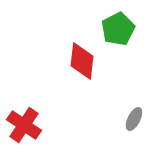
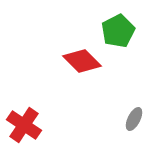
green pentagon: moved 2 px down
red diamond: rotated 51 degrees counterclockwise
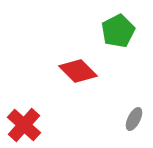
red diamond: moved 4 px left, 10 px down
red cross: rotated 8 degrees clockwise
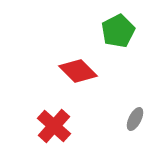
gray ellipse: moved 1 px right
red cross: moved 30 px right, 1 px down
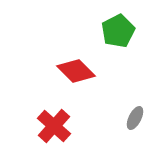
red diamond: moved 2 px left
gray ellipse: moved 1 px up
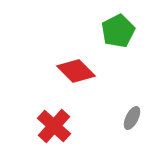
gray ellipse: moved 3 px left
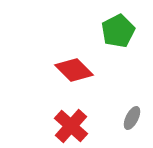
red diamond: moved 2 px left, 1 px up
red cross: moved 17 px right
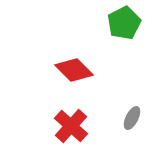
green pentagon: moved 6 px right, 8 px up
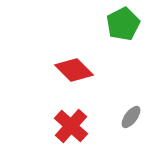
green pentagon: moved 1 px left, 1 px down
gray ellipse: moved 1 px left, 1 px up; rotated 10 degrees clockwise
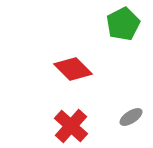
red diamond: moved 1 px left, 1 px up
gray ellipse: rotated 20 degrees clockwise
